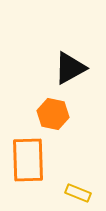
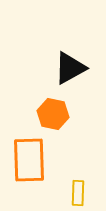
orange rectangle: moved 1 px right
yellow rectangle: rotated 70 degrees clockwise
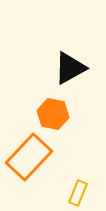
orange rectangle: moved 3 px up; rotated 45 degrees clockwise
yellow rectangle: rotated 20 degrees clockwise
